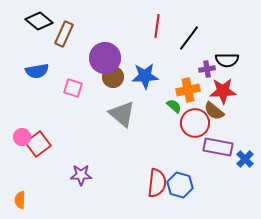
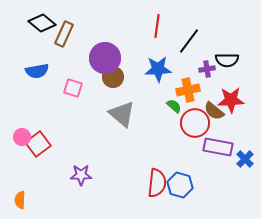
black diamond: moved 3 px right, 2 px down
black line: moved 3 px down
blue star: moved 13 px right, 7 px up
red star: moved 8 px right, 9 px down
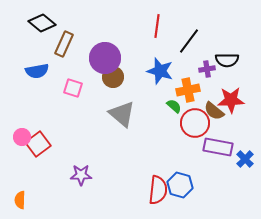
brown rectangle: moved 10 px down
blue star: moved 2 px right, 2 px down; rotated 20 degrees clockwise
red semicircle: moved 1 px right, 7 px down
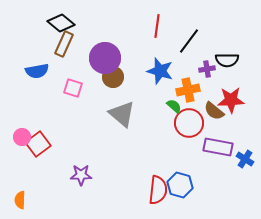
black diamond: moved 19 px right
red circle: moved 6 px left
blue cross: rotated 12 degrees counterclockwise
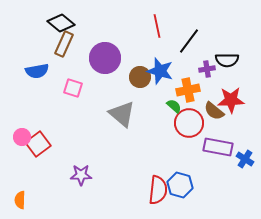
red line: rotated 20 degrees counterclockwise
brown circle: moved 27 px right
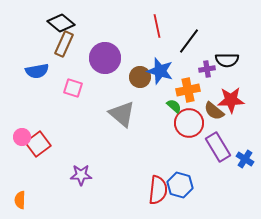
purple rectangle: rotated 48 degrees clockwise
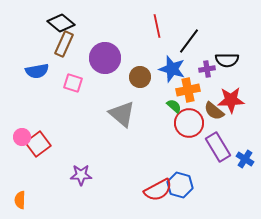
blue star: moved 12 px right, 2 px up
pink square: moved 5 px up
red semicircle: rotated 56 degrees clockwise
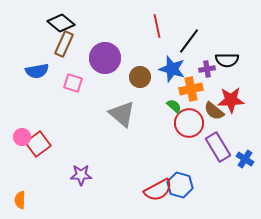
orange cross: moved 3 px right, 1 px up
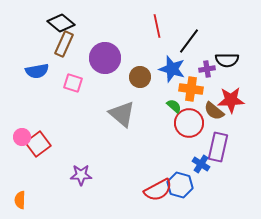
orange cross: rotated 20 degrees clockwise
purple rectangle: rotated 44 degrees clockwise
blue cross: moved 44 px left, 5 px down
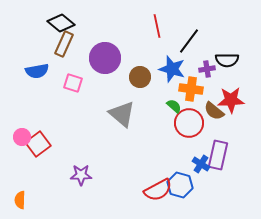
purple rectangle: moved 8 px down
